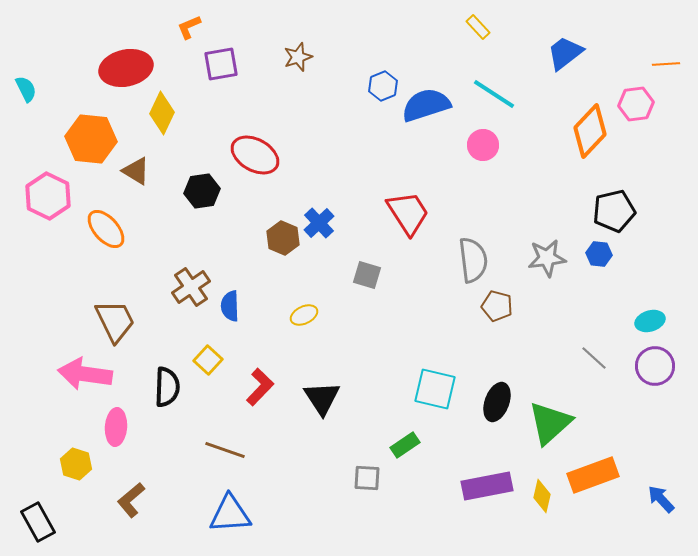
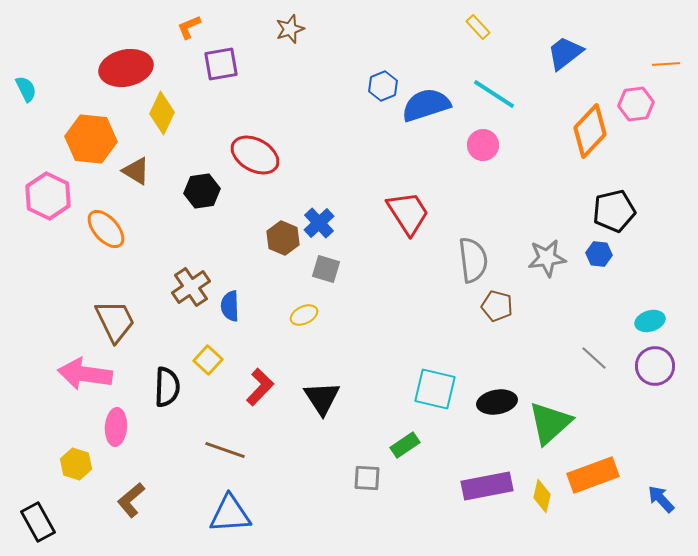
brown star at (298, 57): moved 8 px left, 28 px up
gray square at (367, 275): moved 41 px left, 6 px up
black ellipse at (497, 402): rotated 60 degrees clockwise
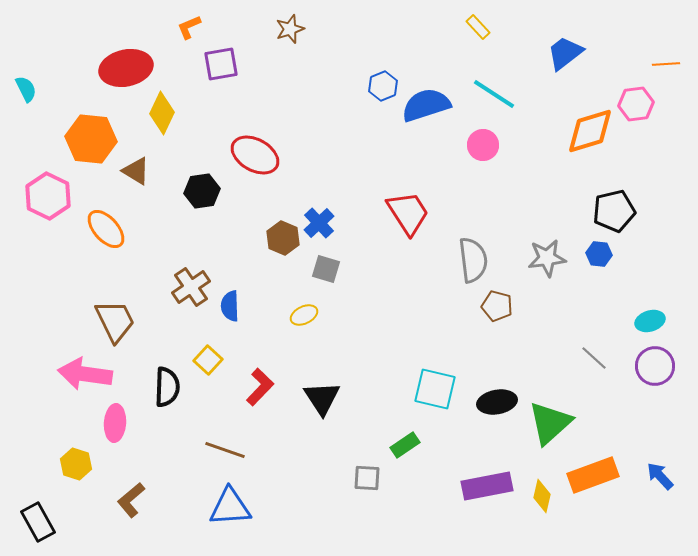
orange diamond at (590, 131): rotated 30 degrees clockwise
pink ellipse at (116, 427): moved 1 px left, 4 px up
blue arrow at (661, 499): moved 1 px left, 23 px up
blue triangle at (230, 514): moved 7 px up
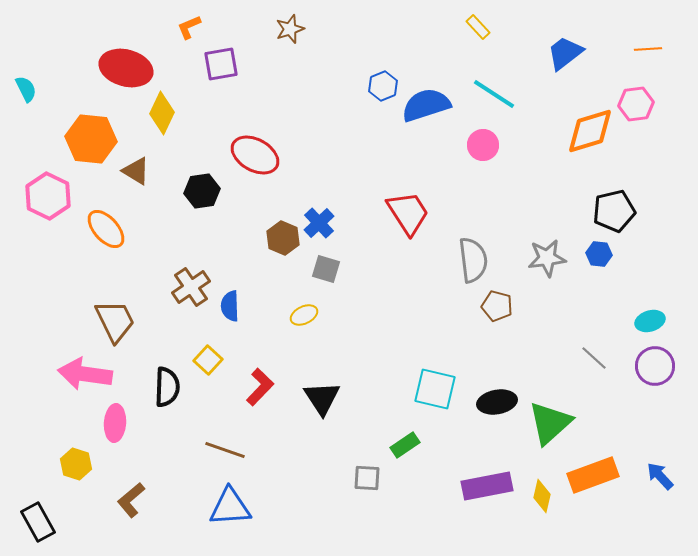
orange line at (666, 64): moved 18 px left, 15 px up
red ellipse at (126, 68): rotated 27 degrees clockwise
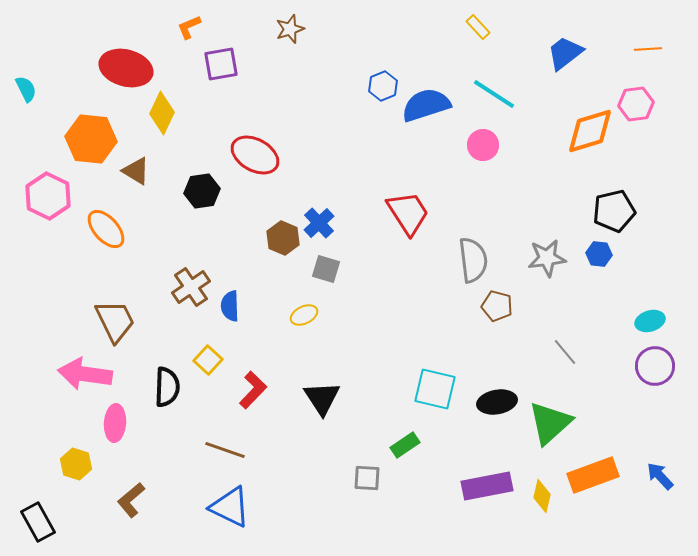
gray line at (594, 358): moved 29 px left, 6 px up; rotated 8 degrees clockwise
red L-shape at (260, 387): moved 7 px left, 3 px down
blue triangle at (230, 507): rotated 30 degrees clockwise
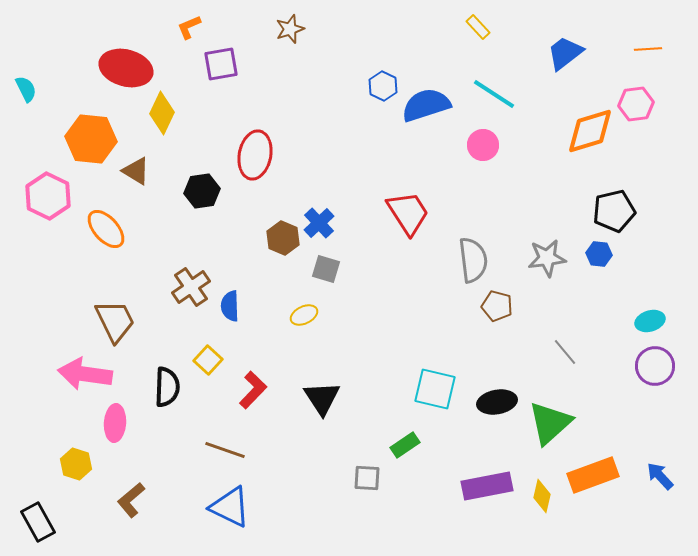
blue hexagon at (383, 86): rotated 12 degrees counterclockwise
red ellipse at (255, 155): rotated 72 degrees clockwise
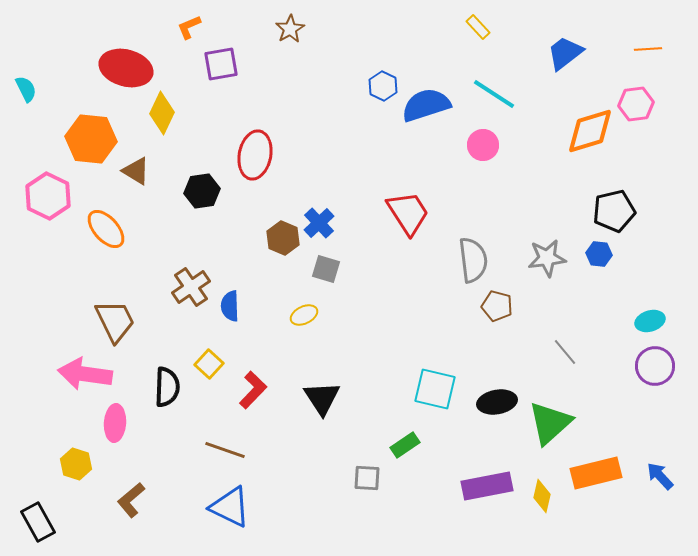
brown star at (290, 29): rotated 12 degrees counterclockwise
yellow square at (208, 360): moved 1 px right, 4 px down
orange rectangle at (593, 475): moved 3 px right, 2 px up; rotated 6 degrees clockwise
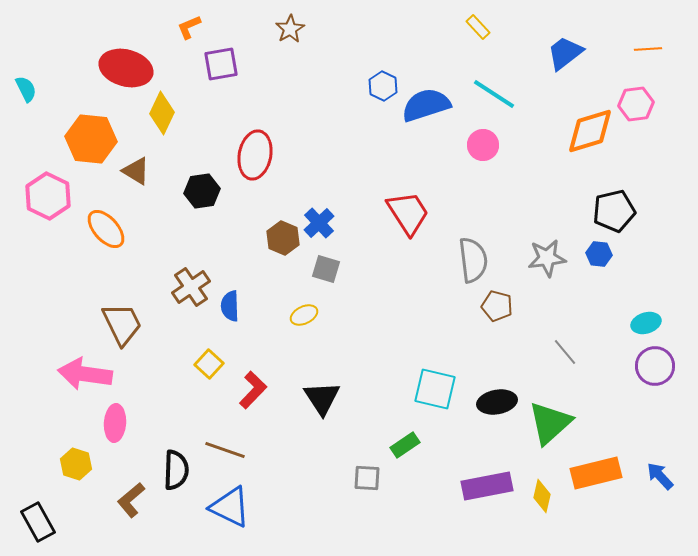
brown trapezoid at (115, 321): moved 7 px right, 3 px down
cyan ellipse at (650, 321): moved 4 px left, 2 px down
black semicircle at (167, 387): moved 9 px right, 83 px down
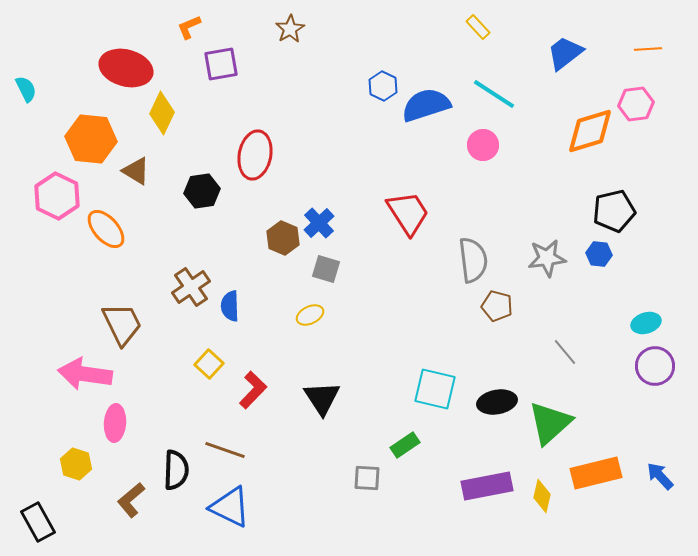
pink hexagon at (48, 196): moved 9 px right
yellow ellipse at (304, 315): moved 6 px right
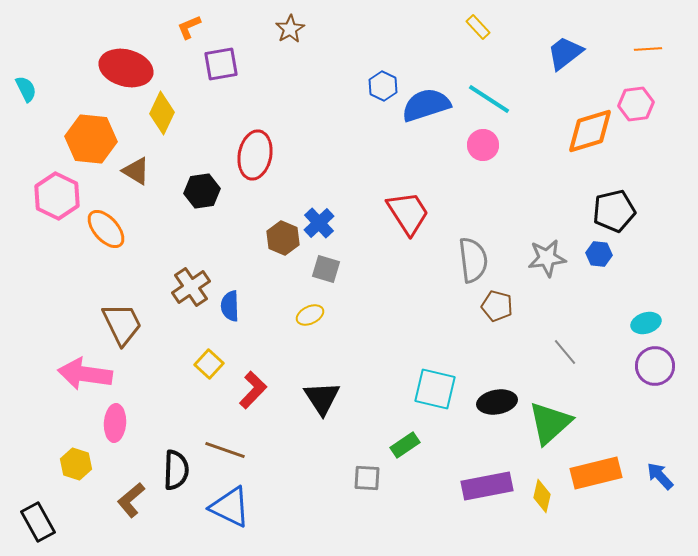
cyan line at (494, 94): moved 5 px left, 5 px down
